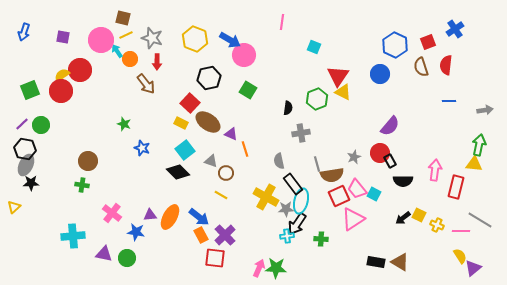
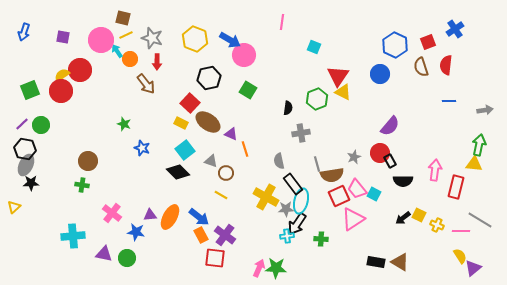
purple cross at (225, 235): rotated 10 degrees counterclockwise
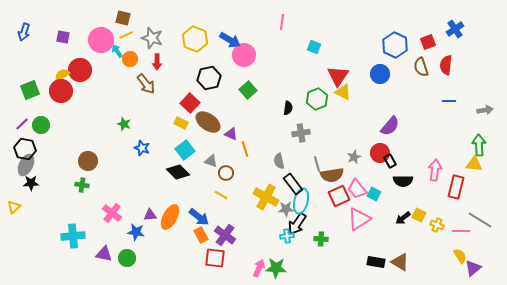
green square at (248, 90): rotated 18 degrees clockwise
green arrow at (479, 145): rotated 15 degrees counterclockwise
pink triangle at (353, 219): moved 6 px right
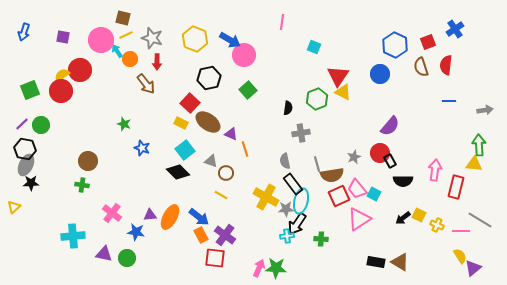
gray semicircle at (279, 161): moved 6 px right
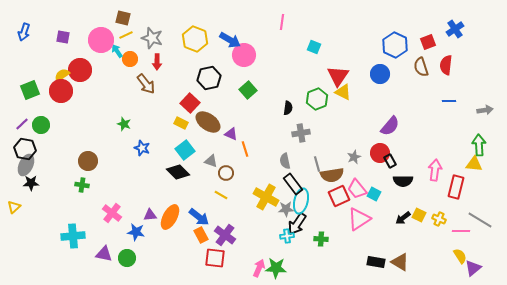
yellow cross at (437, 225): moved 2 px right, 6 px up
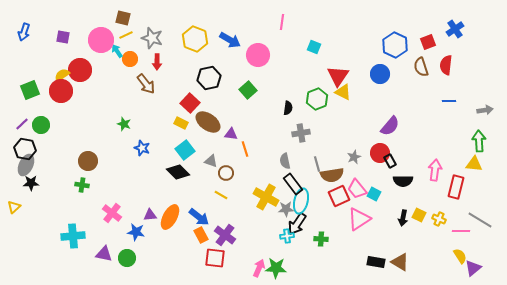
pink circle at (244, 55): moved 14 px right
purple triangle at (231, 134): rotated 16 degrees counterclockwise
green arrow at (479, 145): moved 4 px up
black arrow at (403, 218): rotated 42 degrees counterclockwise
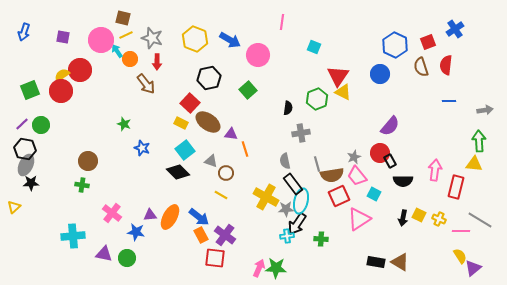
pink trapezoid at (357, 189): moved 13 px up
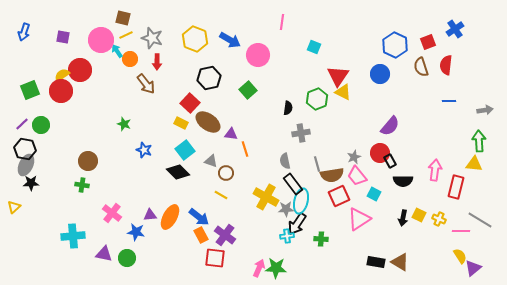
blue star at (142, 148): moved 2 px right, 2 px down
